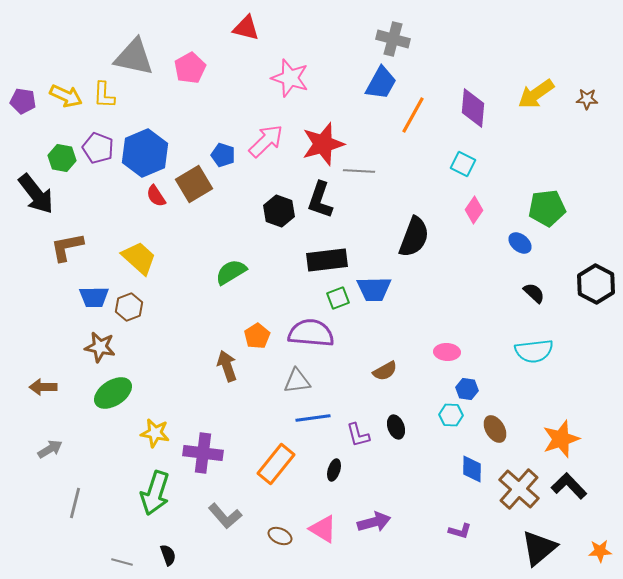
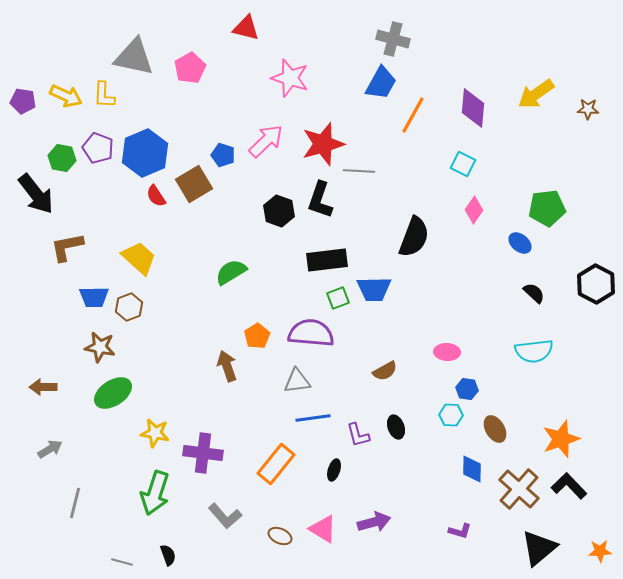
brown star at (587, 99): moved 1 px right, 10 px down
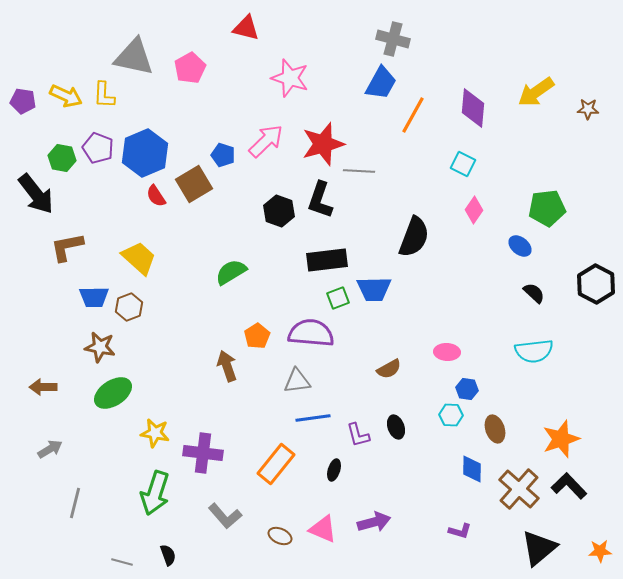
yellow arrow at (536, 94): moved 2 px up
blue ellipse at (520, 243): moved 3 px down
brown semicircle at (385, 371): moved 4 px right, 2 px up
brown ellipse at (495, 429): rotated 12 degrees clockwise
pink triangle at (323, 529): rotated 8 degrees counterclockwise
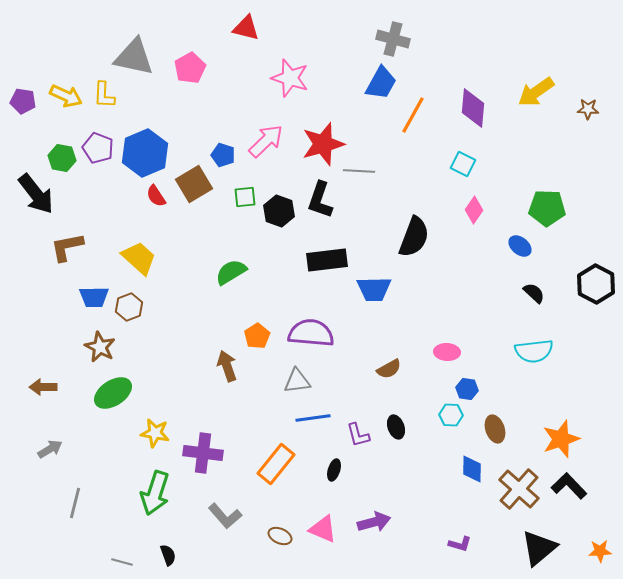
green pentagon at (547, 208): rotated 9 degrees clockwise
green square at (338, 298): moved 93 px left, 101 px up; rotated 15 degrees clockwise
brown star at (100, 347): rotated 16 degrees clockwise
purple L-shape at (460, 531): moved 13 px down
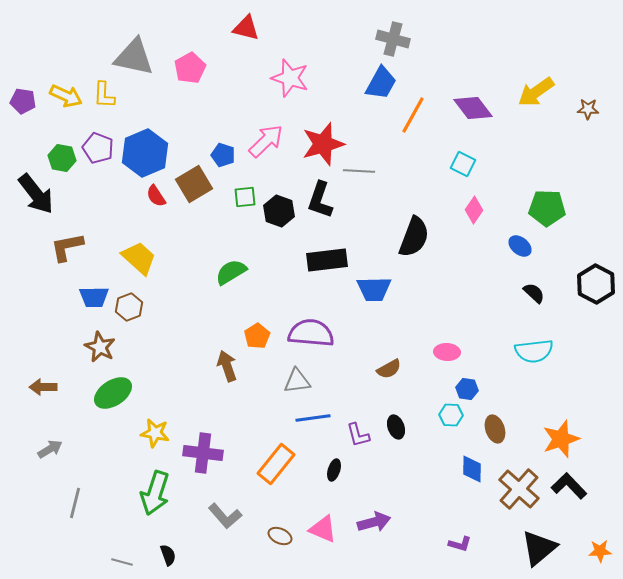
purple diamond at (473, 108): rotated 42 degrees counterclockwise
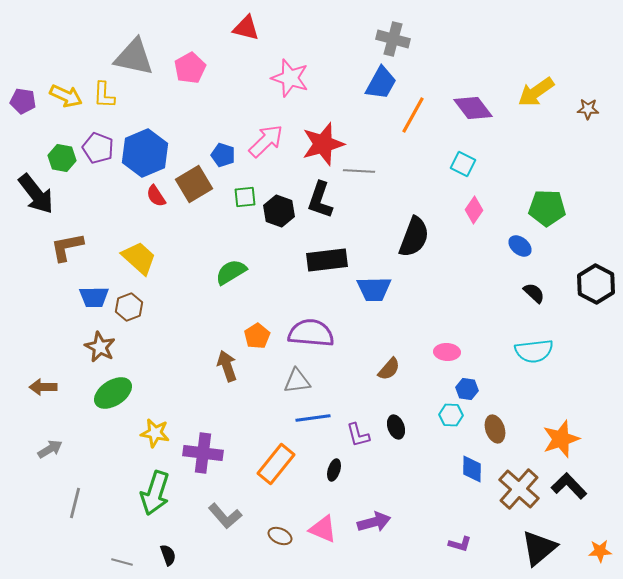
brown semicircle at (389, 369): rotated 20 degrees counterclockwise
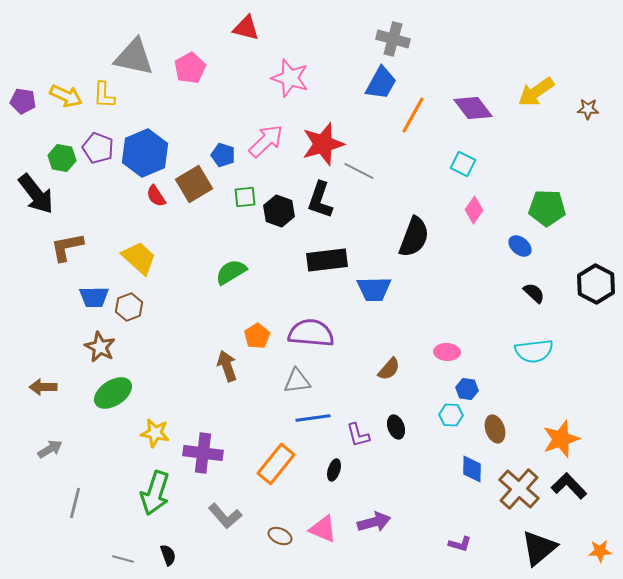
gray line at (359, 171): rotated 24 degrees clockwise
gray line at (122, 562): moved 1 px right, 3 px up
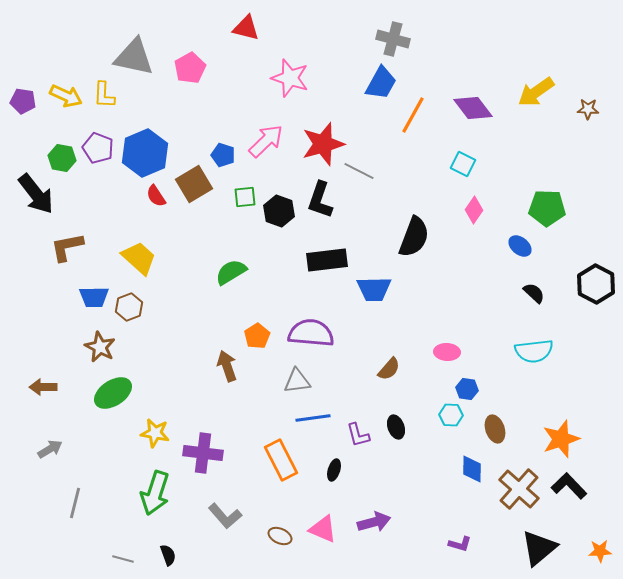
orange rectangle at (276, 464): moved 5 px right, 4 px up; rotated 66 degrees counterclockwise
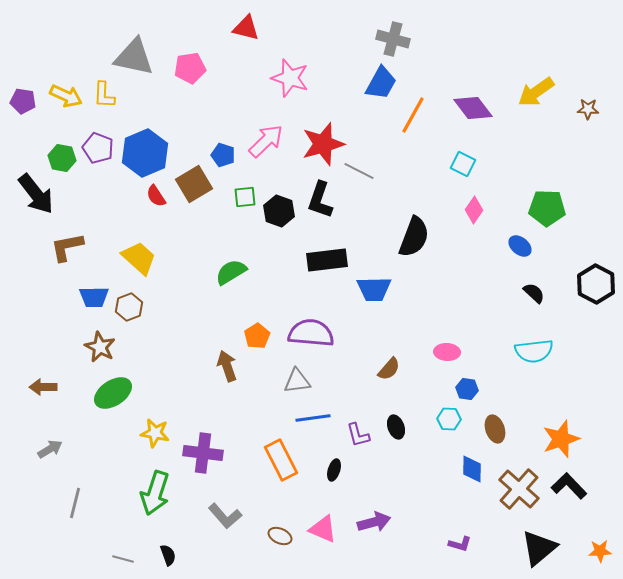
pink pentagon at (190, 68): rotated 20 degrees clockwise
cyan hexagon at (451, 415): moved 2 px left, 4 px down
